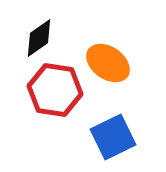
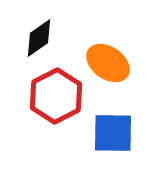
red hexagon: moved 1 px right, 6 px down; rotated 24 degrees clockwise
blue square: moved 4 px up; rotated 27 degrees clockwise
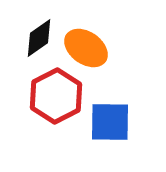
orange ellipse: moved 22 px left, 15 px up
blue square: moved 3 px left, 11 px up
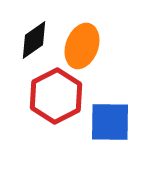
black diamond: moved 5 px left, 2 px down
orange ellipse: moved 4 px left, 2 px up; rotated 75 degrees clockwise
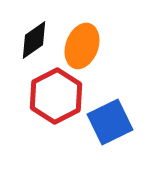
blue square: rotated 27 degrees counterclockwise
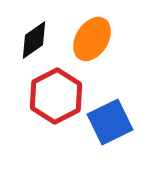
orange ellipse: moved 10 px right, 7 px up; rotated 12 degrees clockwise
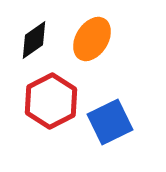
red hexagon: moved 5 px left, 5 px down
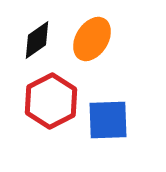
black diamond: moved 3 px right
blue square: moved 2 px left, 2 px up; rotated 24 degrees clockwise
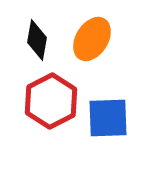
black diamond: rotated 45 degrees counterclockwise
blue square: moved 2 px up
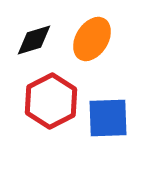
black diamond: moved 3 px left; rotated 63 degrees clockwise
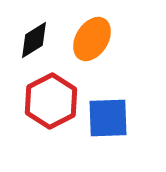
black diamond: rotated 15 degrees counterclockwise
